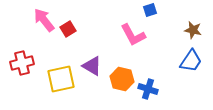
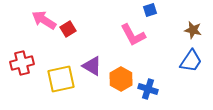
pink arrow: rotated 20 degrees counterclockwise
orange hexagon: moved 1 px left; rotated 15 degrees clockwise
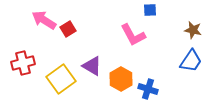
blue square: rotated 16 degrees clockwise
red cross: moved 1 px right
yellow square: rotated 24 degrees counterclockwise
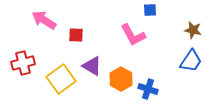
red square: moved 8 px right, 6 px down; rotated 35 degrees clockwise
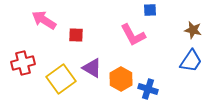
purple triangle: moved 2 px down
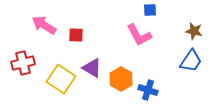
pink arrow: moved 5 px down
brown star: moved 1 px right, 1 px down
pink L-shape: moved 6 px right
yellow square: rotated 20 degrees counterclockwise
blue cross: moved 1 px down
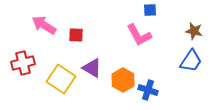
orange hexagon: moved 2 px right, 1 px down
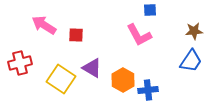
brown star: rotated 18 degrees counterclockwise
red cross: moved 3 px left
blue cross: rotated 24 degrees counterclockwise
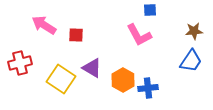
blue cross: moved 2 px up
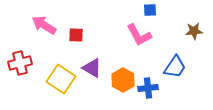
blue trapezoid: moved 16 px left, 6 px down
